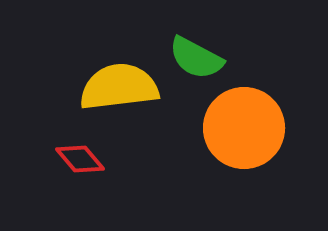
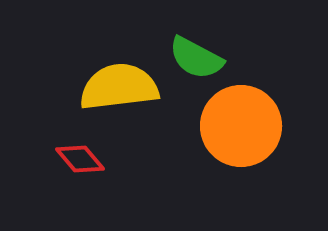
orange circle: moved 3 px left, 2 px up
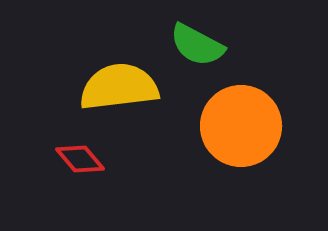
green semicircle: moved 1 px right, 13 px up
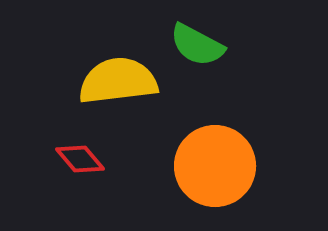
yellow semicircle: moved 1 px left, 6 px up
orange circle: moved 26 px left, 40 px down
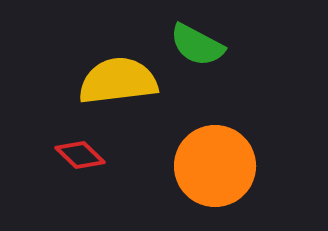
red diamond: moved 4 px up; rotated 6 degrees counterclockwise
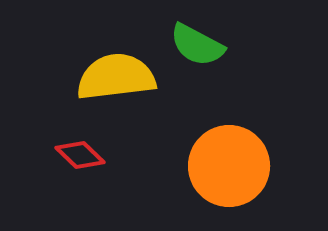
yellow semicircle: moved 2 px left, 4 px up
orange circle: moved 14 px right
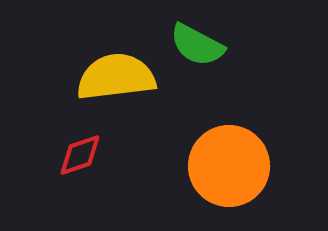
red diamond: rotated 63 degrees counterclockwise
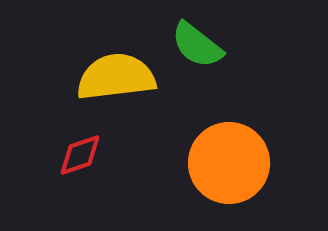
green semicircle: rotated 10 degrees clockwise
orange circle: moved 3 px up
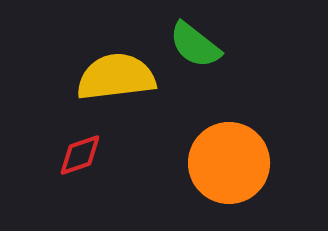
green semicircle: moved 2 px left
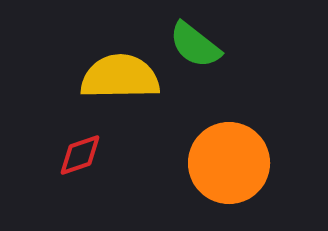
yellow semicircle: moved 4 px right; rotated 6 degrees clockwise
